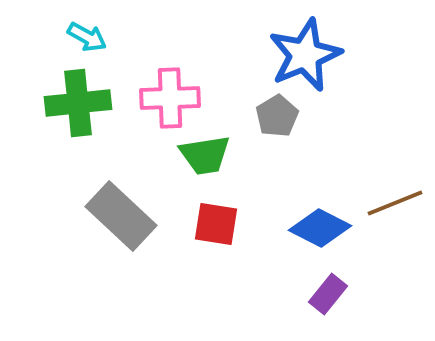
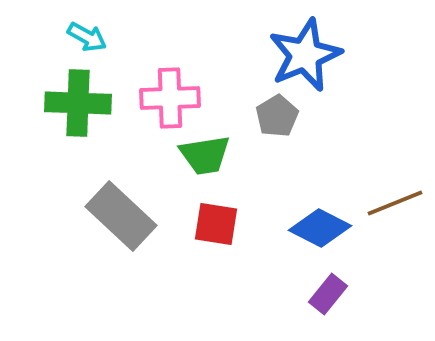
green cross: rotated 8 degrees clockwise
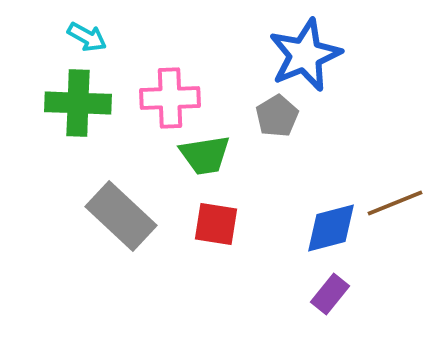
blue diamond: moved 11 px right; rotated 42 degrees counterclockwise
purple rectangle: moved 2 px right
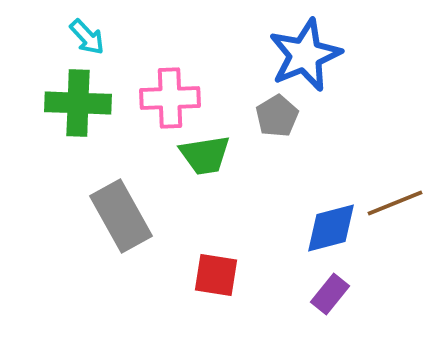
cyan arrow: rotated 18 degrees clockwise
gray rectangle: rotated 18 degrees clockwise
red square: moved 51 px down
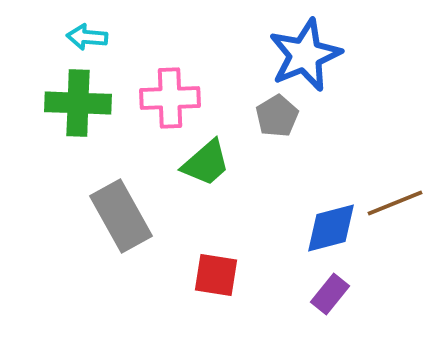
cyan arrow: rotated 138 degrees clockwise
green trapezoid: moved 1 px right, 8 px down; rotated 32 degrees counterclockwise
